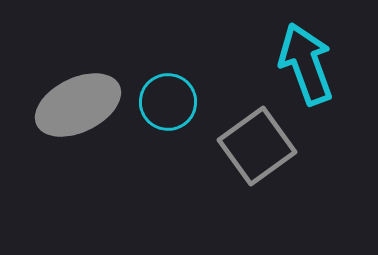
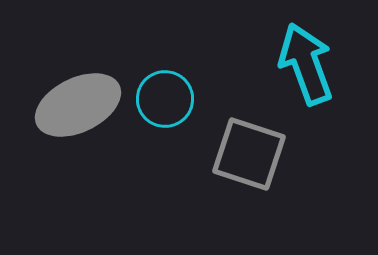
cyan circle: moved 3 px left, 3 px up
gray square: moved 8 px left, 8 px down; rotated 36 degrees counterclockwise
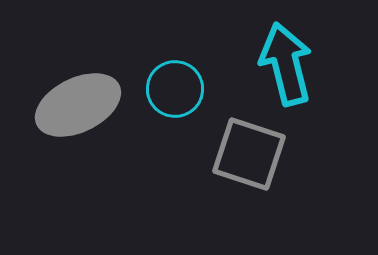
cyan arrow: moved 20 px left; rotated 6 degrees clockwise
cyan circle: moved 10 px right, 10 px up
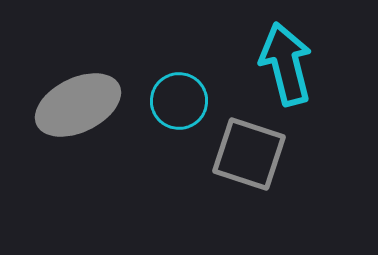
cyan circle: moved 4 px right, 12 px down
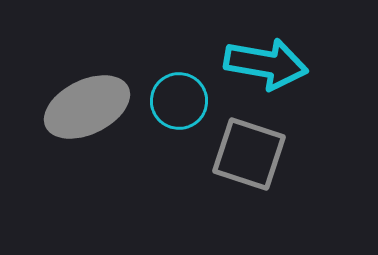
cyan arrow: moved 20 px left; rotated 114 degrees clockwise
gray ellipse: moved 9 px right, 2 px down
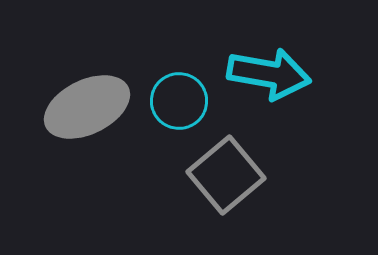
cyan arrow: moved 3 px right, 10 px down
gray square: moved 23 px left, 21 px down; rotated 32 degrees clockwise
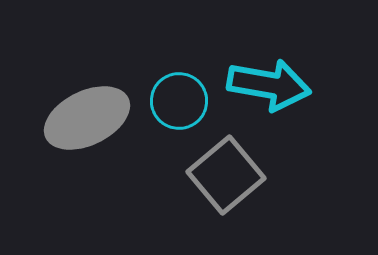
cyan arrow: moved 11 px down
gray ellipse: moved 11 px down
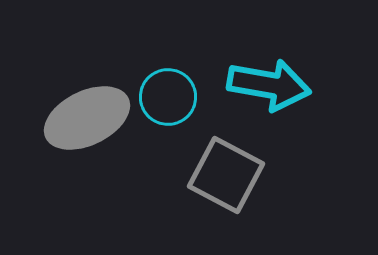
cyan circle: moved 11 px left, 4 px up
gray square: rotated 22 degrees counterclockwise
